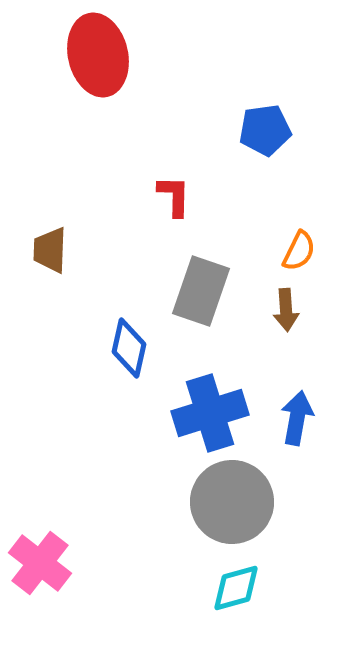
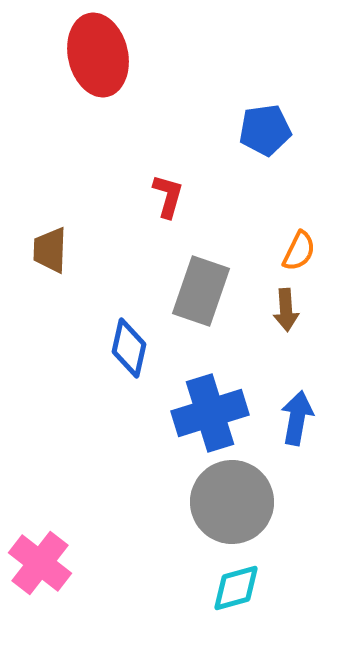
red L-shape: moved 6 px left; rotated 15 degrees clockwise
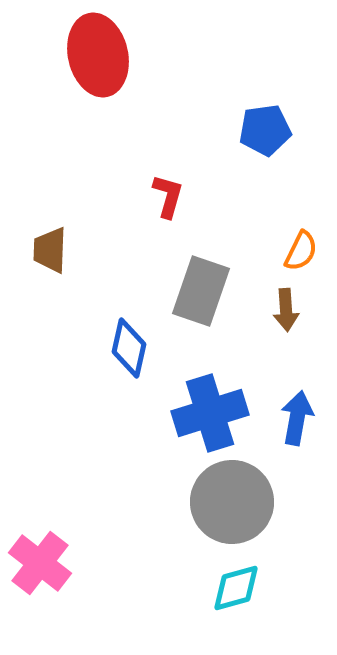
orange semicircle: moved 2 px right
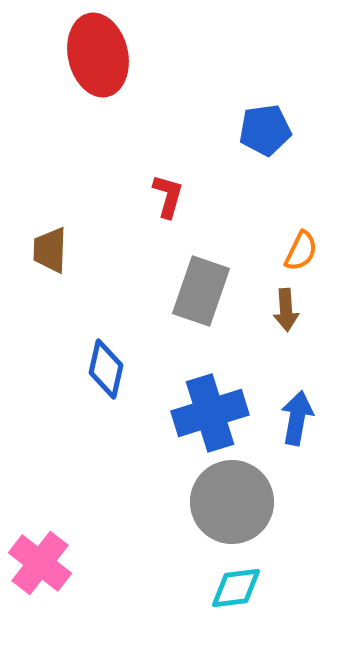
blue diamond: moved 23 px left, 21 px down
cyan diamond: rotated 8 degrees clockwise
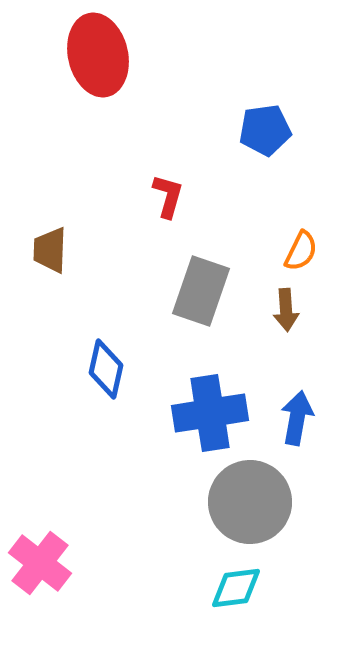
blue cross: rotated 8 degrees clockwise
gray circle: moved 18 px right
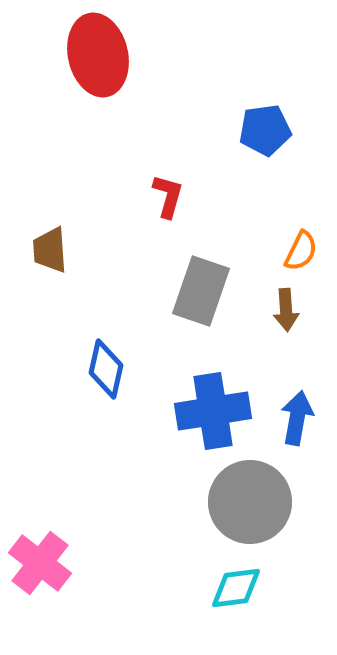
brown trapezoid: rotated 6 degrees counterclockwise
blue cross: moved 3 px right, 2 px up
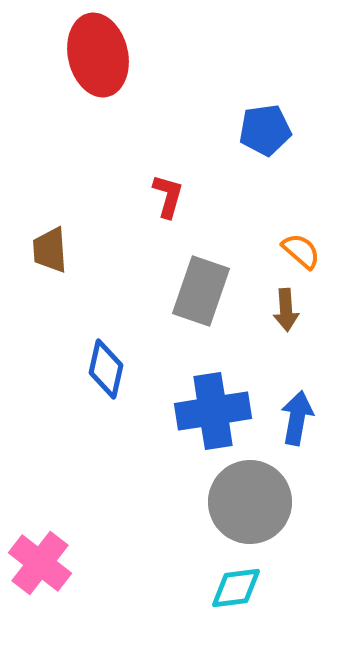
orange semicircle: rotated 75 degrees counterclockwise
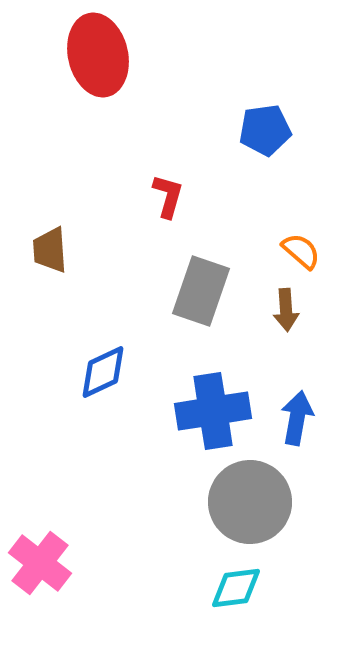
blue diamond: moved 3 px left, 3 px down; rotated 52 degrees clockwise
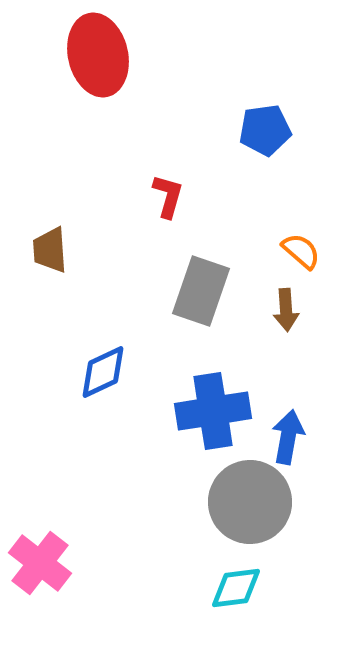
blue arrow: moved 9 px left, 19 px down
